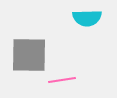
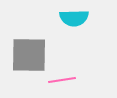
cyan semicircle: moved 13 px left
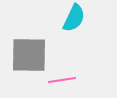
cyan semicircle: rotated 64 degrees counterclockwise
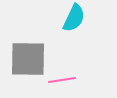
gray square: moved 1 px left, 4 px down
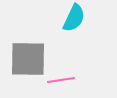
pink line: moved 1 px left
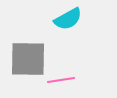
cyan semicircle: moved 6 px left, 1 px down; rotated 36 degrees clockwise
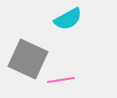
gray square: rotated 24 degrees clockwise
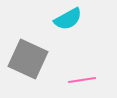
pink line: moved 21 px right
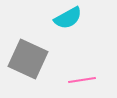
cyan semicircle: moved 1 px up
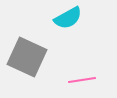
gray square: moved 1 px left, 2 px up
